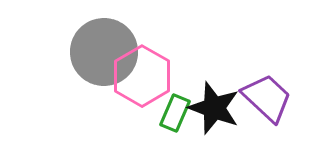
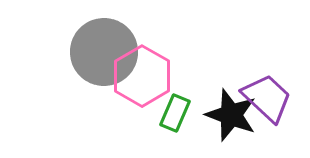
black star: moved 17 px right, 7 px down
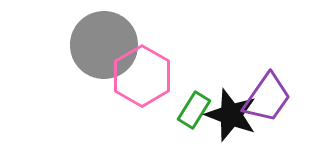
gray circle: moved 7 px up
purple trapezoid: rotated 82 degrees clockwise
green rectangle: moved 19 px right, 3 px up; rotated 9 degrees clockwise
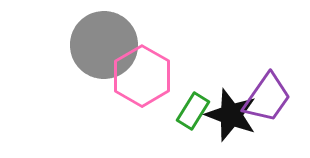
green rectangle: moved 1 px left, 1 px down
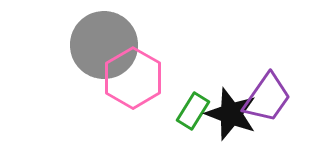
pink hexagon: moved 9 px left, 2 px down
black star: moved 1 px up
